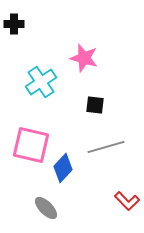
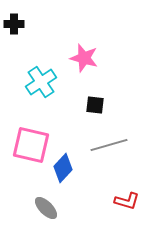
gray line: moved 3 px right, 2 px up
red L-shape: rotated 30 degrees counterclockwise
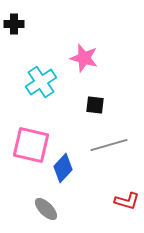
gray ellipse: moved 1 px down
